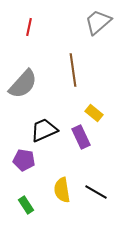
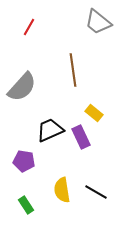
gray trapezoid: rotated 100 degrees counterclockwise
red line: rotated 18 degrees clockwise
gray semicircle: moved 1 px left, 3 px down
black trapezoid: moved 6 px right
purple pentagon: moved 1 px down
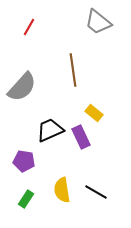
green rectangle: moved 6 px up; rotated 66 degrees clockwise
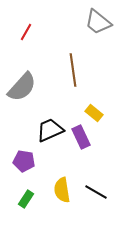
red line: moved 3 px left, 5 px down
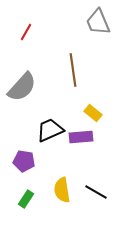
gray trapezoid: rotated 28 degrees clockwise
yellow rectangle: moved 1 px left
purple rectangle: rotated 70 degrees counterclockwise
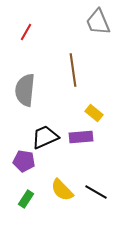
gray semicircle: moved 3 px right, 3 px down; rotated 144 degrees clockwise
yellow rectangle: moved 1 px right
black trapezoid: moved 5 px left, 7 px down
yellow semicircle: rotated 35 degrees counterclockwise
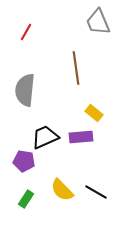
brown line: moved 3 px right, 2 px up
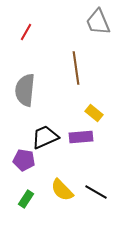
purple pentagon: moved 1 px up
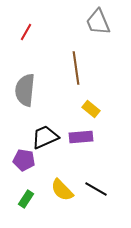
yellow rectangle: moved 3 px left, 4 px up
black line: moved 3 px up
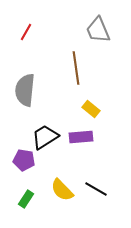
gray trapezoid: moved 8 px down
black trapezoid: rotated 8 degrees counterclockwise
